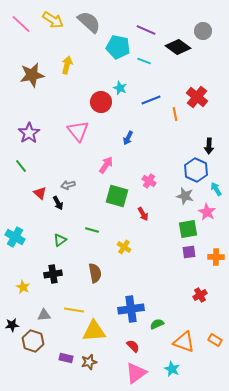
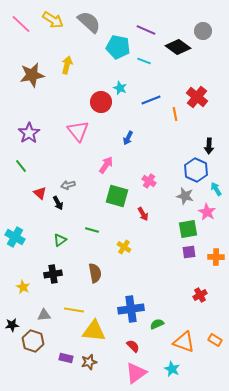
yellow triangle at (94, 331): rotated 10 degrees clockwise
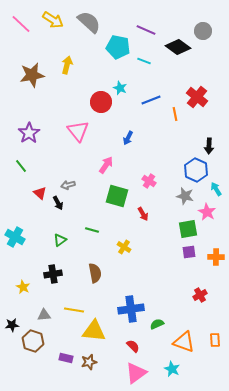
orange rectangle at (215, 340): rotated 56 degrees clockwise
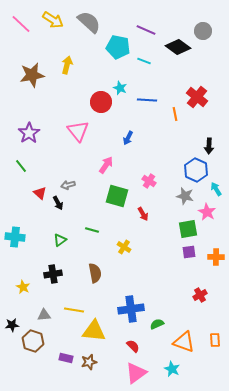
blue line at (151, 100): moved 4 px left; rotated 24 degrees clockwise
cyan cross at (15, 237): rotated 24 degrees counterclockwise
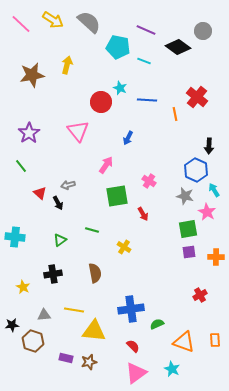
cyan arrow at (216, 189): moved 2 px left, 1 px down
green square at (117, 196): rotated 25 degrees counterclockwise
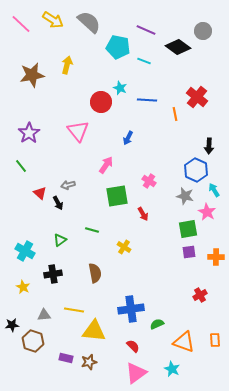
cyan cross at (15, 237): moved 10 px right, 14 px down; rotated 24 degrees clockwise
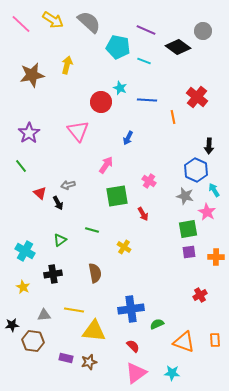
orange line at (175, 114): moved 2 px left, 3 px down
brown hexagon at (33, 341): rotated 10 degrees counterclockwise
cyan star at (172, 369): moved 4 px down; rotated 21 degrees counterclockwise
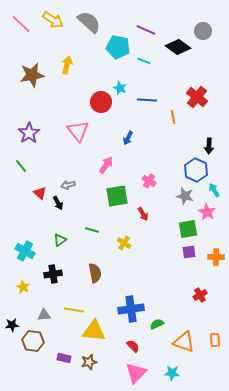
yellow cross at (124, 247): moved 4 px up
purple rectangle at (66, 358): moved 2 px left
pink triangle at (136, 373): rotated 10 degrees counterclockwise
